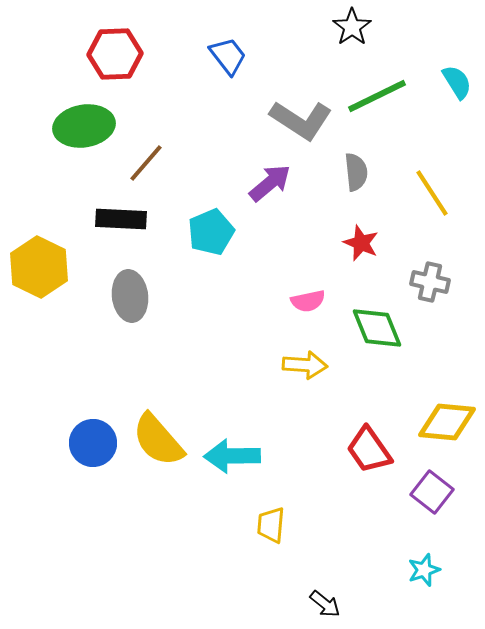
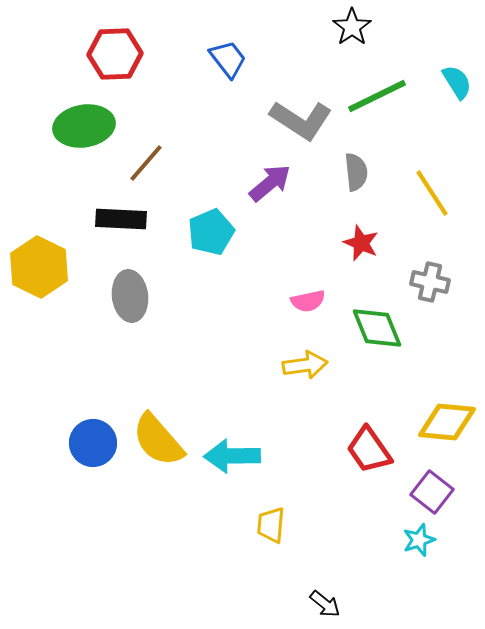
blue trapezoid: moved 3 px down
yellow arrow: rotated 12 degrees counterclockwise
cyan star: moved 5 px left, 30 px up
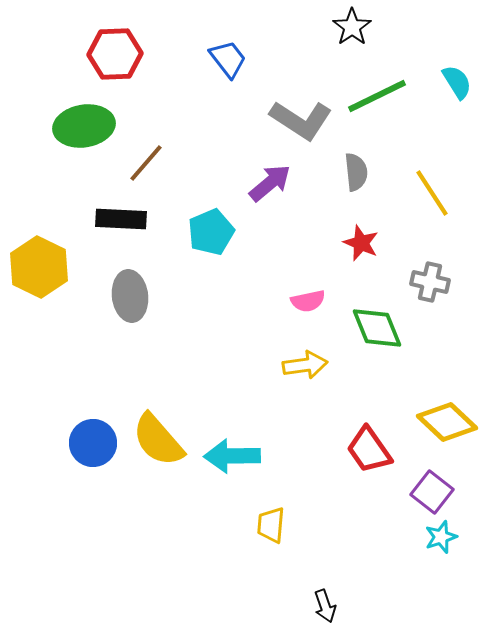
yellow diamond: rotated 38 degrees clockwise
cyan star: moved 22 px right, 3 px up
black arrow: moved 2 px down; rotated 32 degrees clockwise
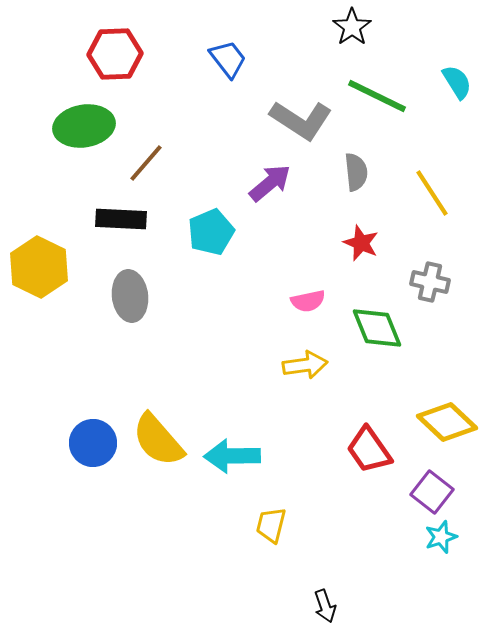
green line: rotated 52 degrees clockwise
yellow trapezoid: rotated 9 degrees clockwise
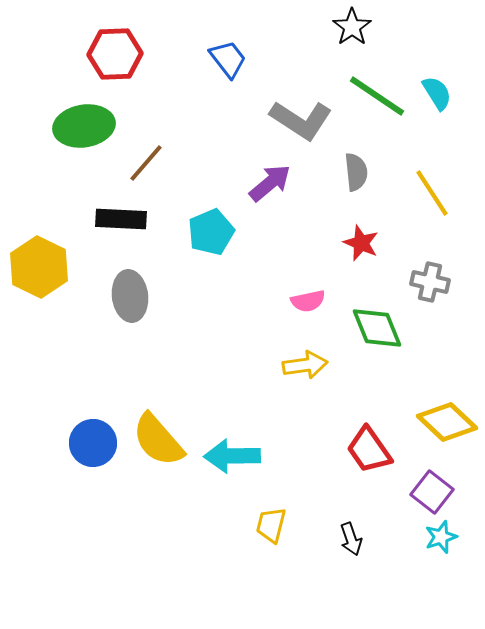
cyan semicircle: moved 20 px left, 11 px down
green line: rotated 8 degrees clockwise
black arrow: moved 26 px right, 67 px up
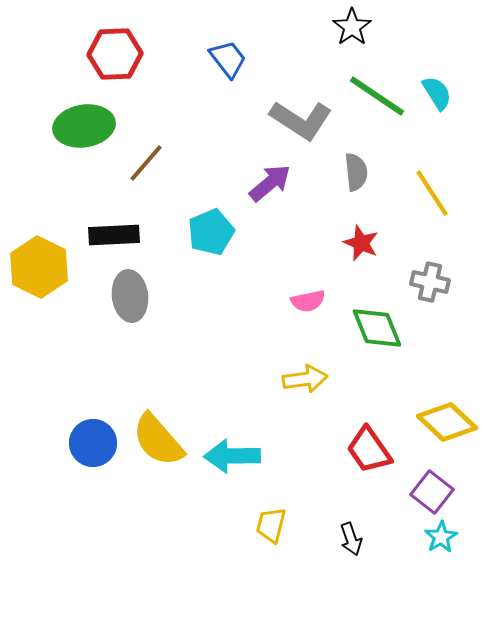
black rectangle: moved 7 px left, 16 px down; rotated 6 degrees counterclockwise
yellow arrow: moved 14 px down
cyan star: rotated 12 degrees counterclockwise
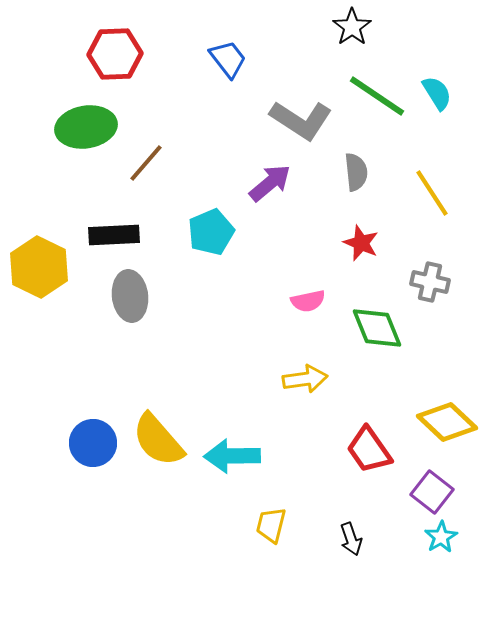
green ellipse: moved 2 px right, 1 px down
